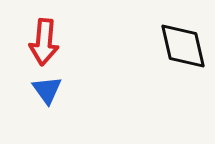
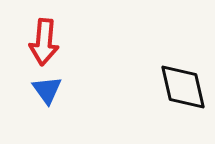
black diamond: moved 41 px down
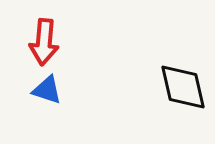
blue triangle: rotated 36 degrees counterclockwise
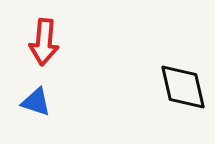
blue triangle: moved 11 px left, 12 px down
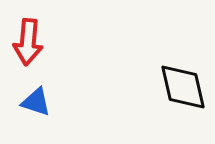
red arrow: moved 16 px left
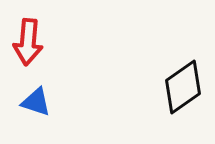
black diamond: rotated 68 degrees clockwise
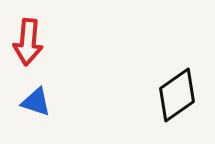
black diamond: moved 6 px left, 8 px down
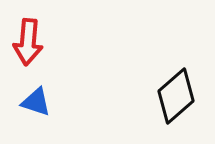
black diamond: moved 1 px left, 1 px down; rotated 6 degrees counterclockwise
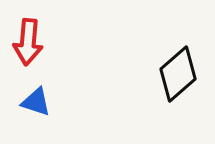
black diamond: moved 2 px right, 22 px up
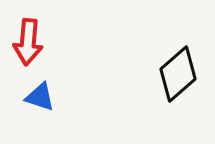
blue triangle: moved 4 px right, 5 px up
